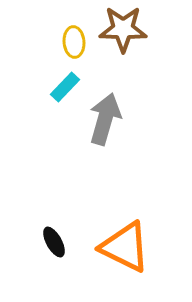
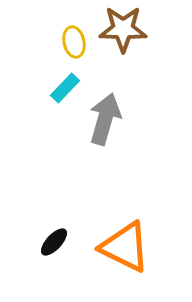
yellow ellipse: rotated 8 degrees counterclockwise
cyan rectangle: moved 1 px down
black ellipse: rotated 72 degrees clockwise
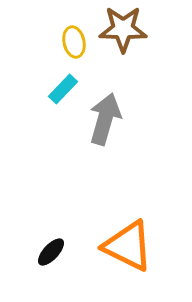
cyan rectangle: moved 2 px left, 1 px down
black ellipse: moved 3 px left, 10 px down
orange triangle: moved 3 px right, 1 px up
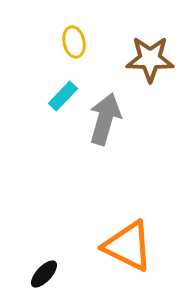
brown star: moved 27 px right, 30 px down
cyan rectangle: moved 7 px down
black ellipse: moved 7 px left, 22 px down
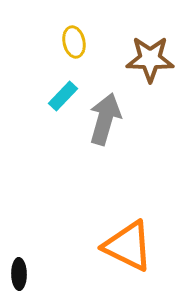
black ellipse: moved 25 px left; rotated 44 degrees counterclockwise
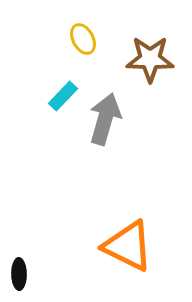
yellow ellipse: moved 9 px right, 3 px up; rotated 16 degrees counterclockwise
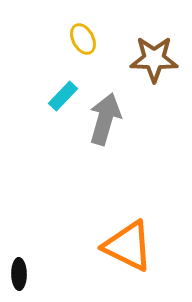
brown star: moved 4 px right
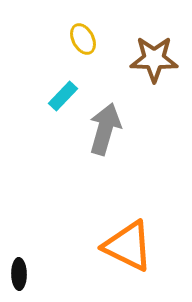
gray arrow: moved 10 px down
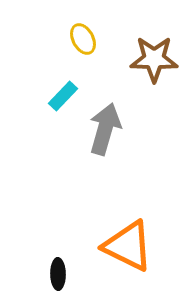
black ellipse: moved 39 px right
